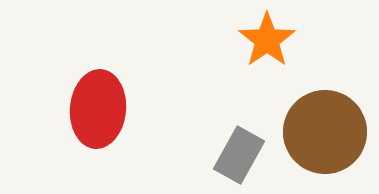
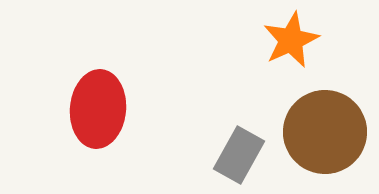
orange star: moved 24 px right; rotated 10 degrees clockwise
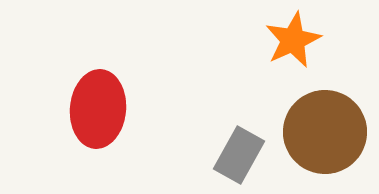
orange star: moved 2 px right
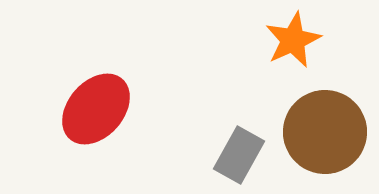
red ellipse: moved 2 px left; rotated 36 degrees clockwise
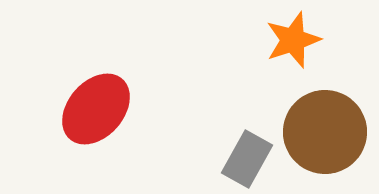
orange star: rotated 6 degrees clockwise
gray rectangle: moved 8 px right, 4 px down
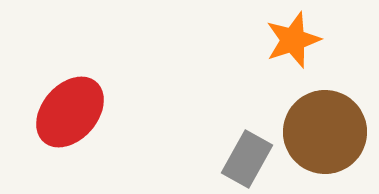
red ellipse: moved 26 px left, 3 px down
